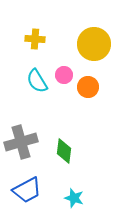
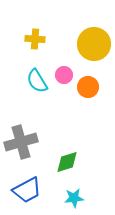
green diamond: moved 3 px right, 11 px down; rotated 65 degrees clockwise
cyan star: rotated 24 degrees counterclockwise
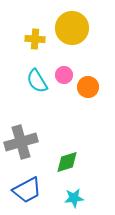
yellow circle: moved 22 px left, 16 px up
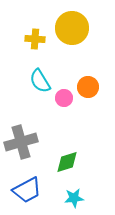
pink circle: moved 23 px down
cyan semicircle: moved 3 px right
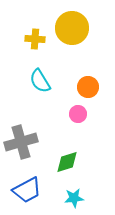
pink circle: moved 14 px right, 16 px down
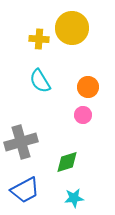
yellow cross: moved 4 px right
pink circle: moved 5 px right, 1 px down
blue trapezoid: moved 2 px left
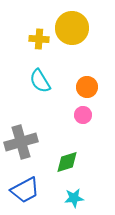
orange circle: moved 1 px left
